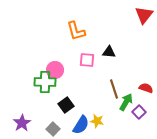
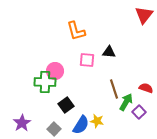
pink circle: moved 1 px down
gray square: moved 1 px right
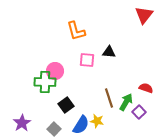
brown line: moved 5 px left, 9 px down
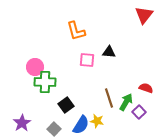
pink circle: moved 20 px left, 4 px up
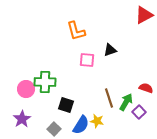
red triangle: rotated 24 degrees clockwise
black triangle: moved 1 px right, 2 px up; rotated 24 degrees counterclockwise
pink circle: moved 9 px left, 22 px down
black square: rotated 35 degrees counterclockwise
purple star: moved 4 px up
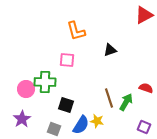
pink square: moved 20 px left
purple square: moved 5 px right, 15 px down; rotated 24 degrees counterclockwise
gray square: rotated 24 degrees counterclockwise
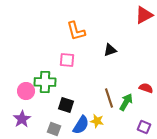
pink circle: moved 2 px down
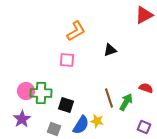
orange L-shape: rotated 105 degrees counterclockwise
green cross: moved 4 px left, 11 px down
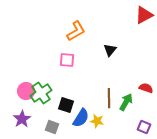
black triangle: rotated 32 degrees counterclockwise
green cross: rotated 35 degrees counterclockwise
brown line: rotated 18 degrees clockwise
blue semicircle: moved 7 px up
gray square: moved 2 px left, 2 px up
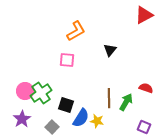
pink circle: moved 1 px left
gray square: rotated 24 degrees clockwise
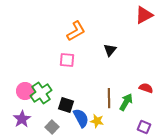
blue semicircle: rotated 60 degrees counterclockwise
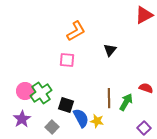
purple square: moved 1 px down; rotated 24 degrees clockwise
